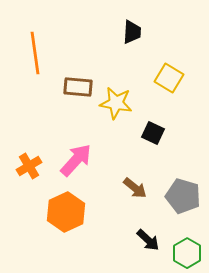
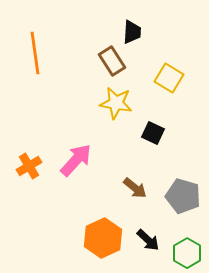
brown rectangle: moved 34 px right, 26 px up; rotated 52 degrees clockwise
orange hexagon: moved 37 px right, 26 px down
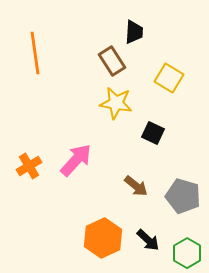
black trapezoid: moved 2 px right
brown arrow: moved 1 px right, 2 px up
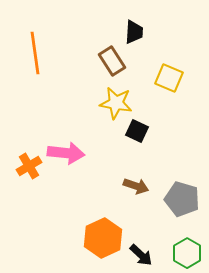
yellow square: rotated 8 degrees counterclockwise
black square: moved 16 px left, 2 px up
pink arrow: moved 10 px left, 7 px up; rotated 54 degrees clockwise
brown arrow: rotated 20 degrees counterclockwise
gray pentagon: moved 1 px left, 3 px down
black arrow: moved 7 px left, 15 px down
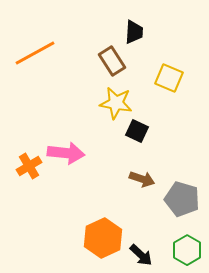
orange line: rotated 69 degrees clockwise
brown arrow: moved 6 px right, 7 px up
green hexagon: moved 3 px up
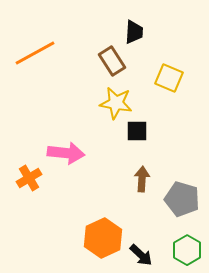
black square: rotated 25 degrees counterclockwise
orange cross: moved 12 px down
brown arrow: rotated 105 degrees counterclockwise
